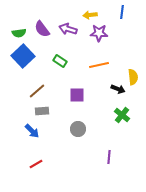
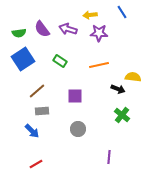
blue line: rotated 40 degrees counterclockwise
blue square: moved 3 px down; rotated 10 degrees clockwise
yellow semicircle: rotated 77 degrees counterclockwise
purple square: moved 2 px left, 1 px down
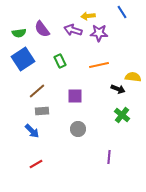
yellow arrow: moved 2 px left, 1 px down
purple arrow: moved 5 px right, 1 px down
green rectangle: rotated 32 degrees clockwise
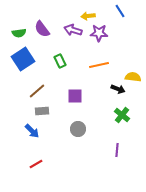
blue line: moved 2 px left, 1 px up
purple line: moved 8 px right, 7 px up
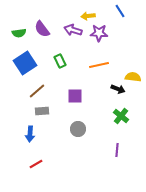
blue square: moved 2 px right, 4 px down
green cross: moved 1 px left, 1 px down
blue arrow: moved 2 px left, 3 px down; rotated 49 degrees clockwise
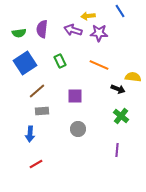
purple semicircle: rotated 42 degrees clockwise
orange line: rotated 36 degrees clockwise
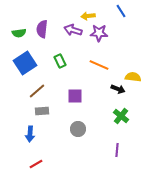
blue line: moved 1 px right
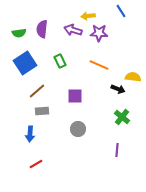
green cross: moved 1 px right, 1 px down
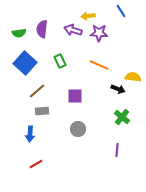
blue square: rotated 15 degrees counterclockwise
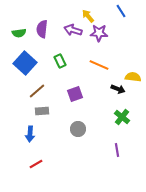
yellow arrow: rotated 56 degrees clockwise
purple square: moved 2 px up; rotated 21 degrees counterclockwise
purple line: rotated 16 degrees counterclockwise
